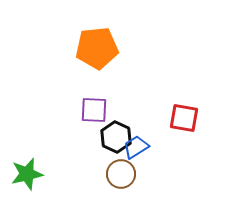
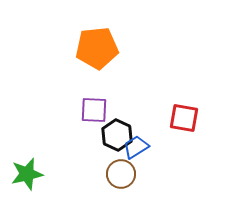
black hexagon: moved 1 px right, 2 px up
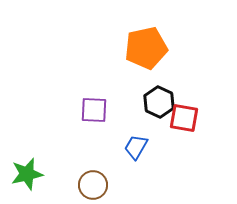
orange pentagon: moved 49 px right; rotated 6 degrees counterclockwise
black hexagon: moved 42 px right, 33 px up
blue trapezoid: rotated 28 degrees counterclockwise
brown circle: moved 28 px left, 11 px down
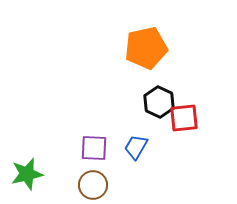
purple square: moved 38 px down
red square: rotated 16 degrees counterclockwise
